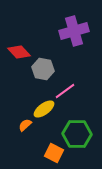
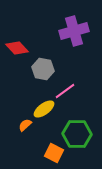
red diamond: moved 2 px left, 4 px up
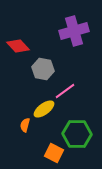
red diamond: moved 1 px right, 2 px up
orange semicircle: rotated 32 degrees counterclockwise
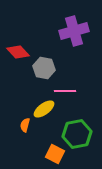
red diamond: moved 6 px down
gray hexagon: moved 1 px right, 1 px up
pink line: rotated 35 degrees clockwise
green hexagon: rotated 12 degrees counterclockwise
orange square: moved 1 px right, 1 px down
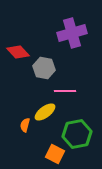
purple cross: moved 2 px left, 2 px down
yellow ellipse: moved 1 px right, 3 px down
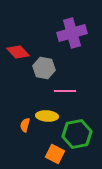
yellow ellipse: moved 2 px right, 4 px down; rotated 40 degrees clockwise
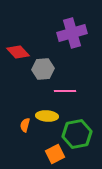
gray hexagon: moved 1 px left, 1 px down; rotated 15 degrees counterclockwise
orange square: rotated 36 degrees clockwise
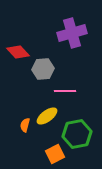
yellow ellipse: rotated 40 degrees counterclockwise
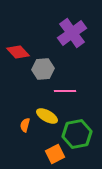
purple cross: rotated 20 degrees counterclockwise
yellow ellipse: rotated 65 degrees clockwise
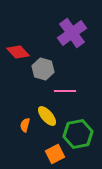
gray hexagon: rotated 20 degrees clockwise
yellow ellipse: rotated 20 degrees clockwise
green hexagon: moved 1 px right
